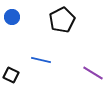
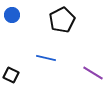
blue circle: moved 2 px up
blue line: moved 5 px right, 2 px up
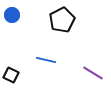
blue line: moved 2 px down
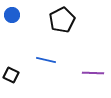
purple line: rotated 30 degrees counterclockwise
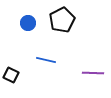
blue circle: moved 16 px right, 8 px down
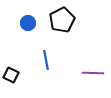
blue line: rotated 66 degrees clockwise
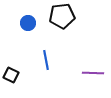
black pentagon: moved 4 px up; rotated 20 degrees clockwise
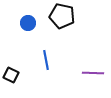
black pentagon: rotated 20 degrees clockwise
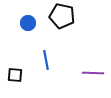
black square: moved 4 px right; rotated 21 degrees counterclockwise
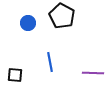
black pentagon: rotated 15 degrees clockwise
blue line: moved 4 px right, 2 px down
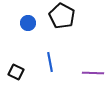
black square: moved 1 px right, 3 px up; rotated 21 degrees clockwise
